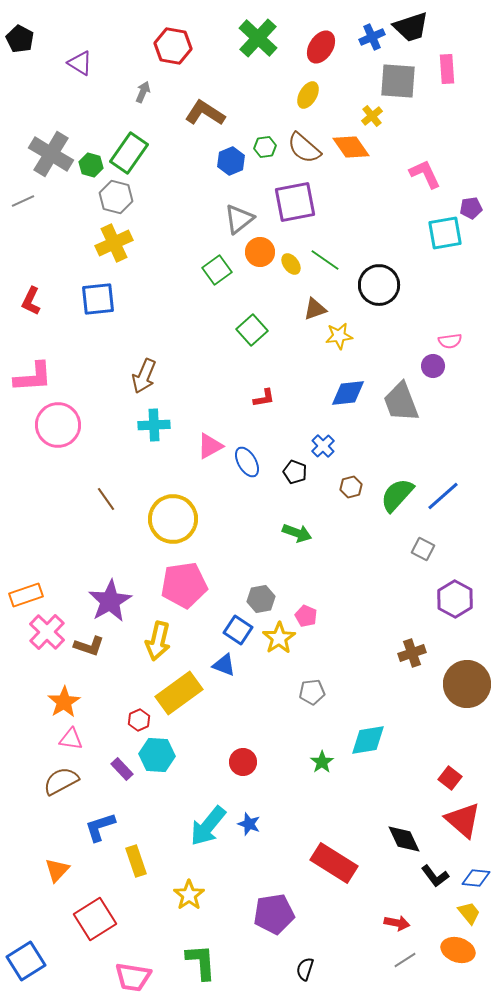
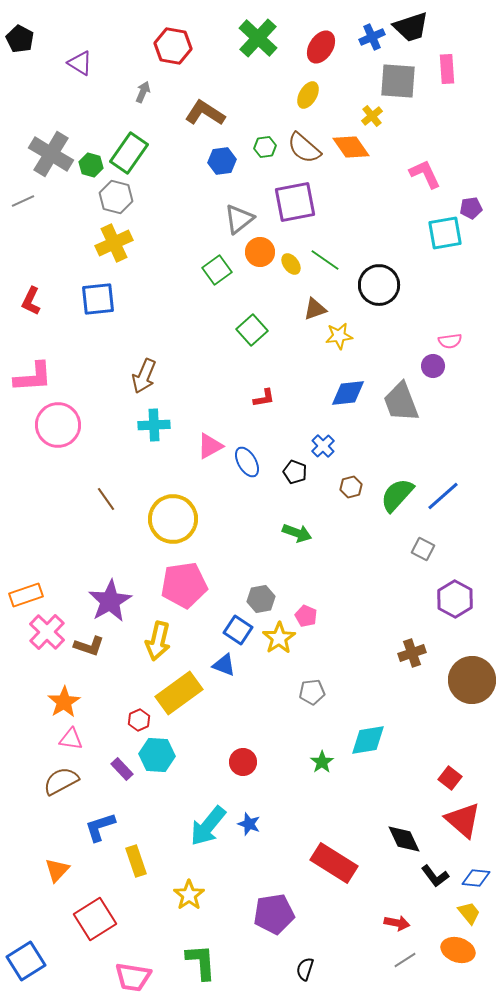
blue hexagon at (231, 161): moved 9 px left; rotated 16 degrees clockwise
brown circle at (467, 684): moved 5 px right, 4 px up
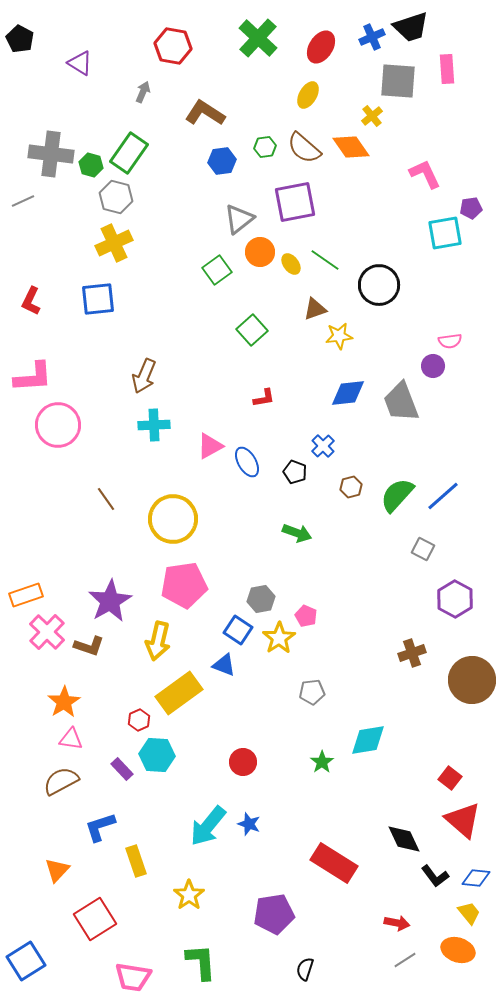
gray cross at (51, 154): rotated 24 degrees counterclockwise
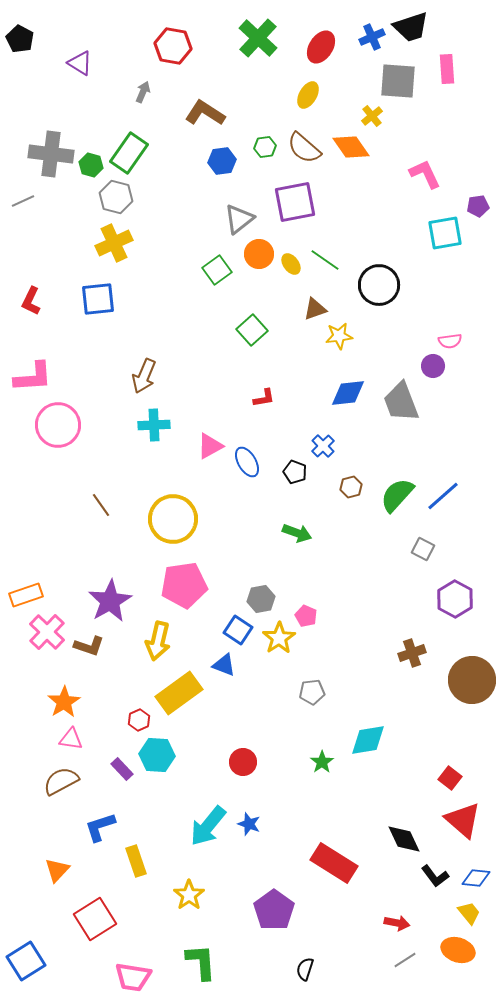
purple pentagon at (471, 208): moved 7 px right, 2 px up
orange circle at (260, 252): moved 1 px left, 2 px down
brown line at (106, 499): moved 5 px left, 6 px down
purple pentagon at (274, 914): moved 4 px up; rotated 27 degrees counterclockwise
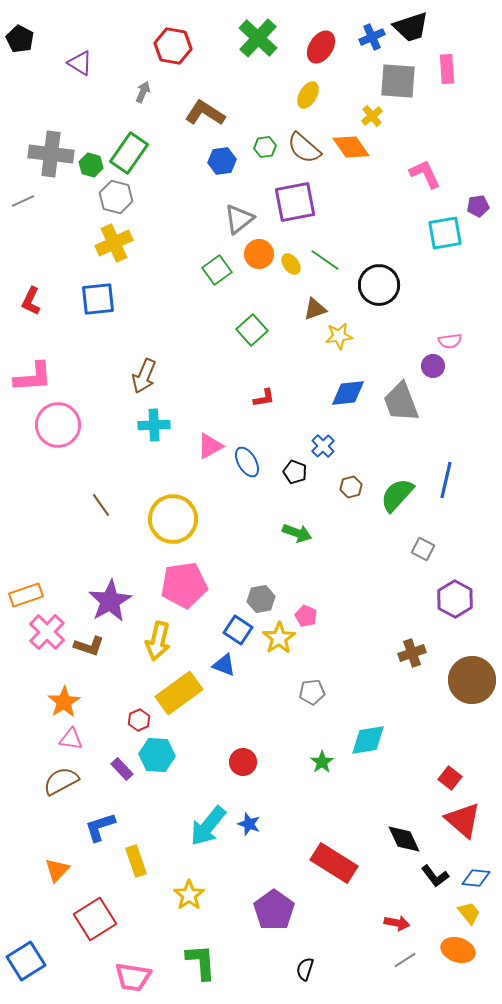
blue line at (443, 496): moved 3 px right, 16 px up; rotated 36 degrees counterclockwise
